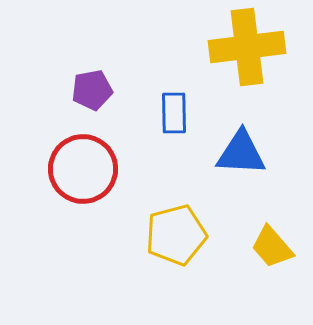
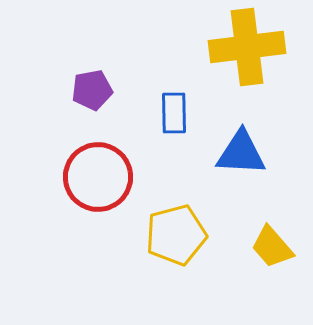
red circle: moved 15 px right, 8 px down
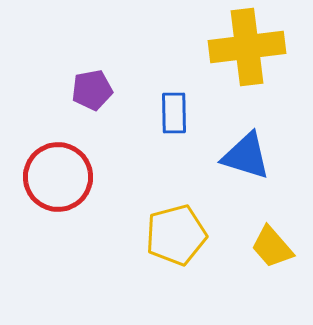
blue triangle: moved 5 px right, 3 px down; rotated 14 degrees clockwise
red circle: moved 40 px left
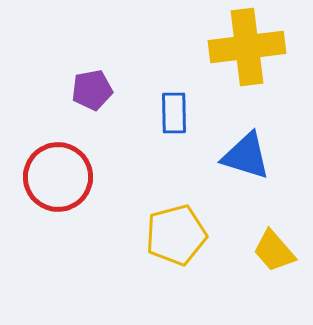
yellow trapezoid: moved 2 px right, 4 px down
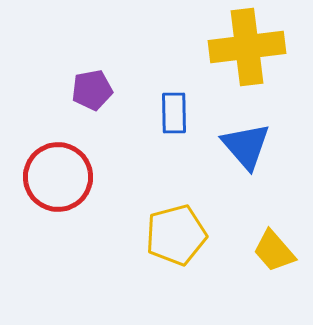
blue triangle: moved 10 px up; rotated 32 degrees clockwise
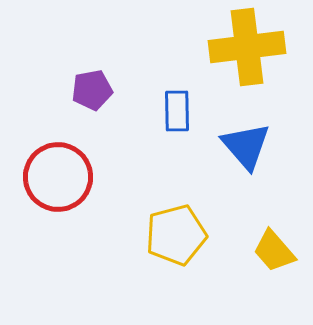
blue rectangle: moved 3 px right, 2 px up
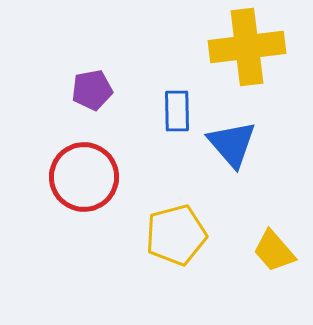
blue triangle: moved 14 px left, 2 px up
red circle: moved 26 px right
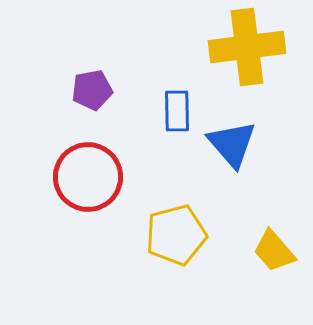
red circle: moved 4 px right
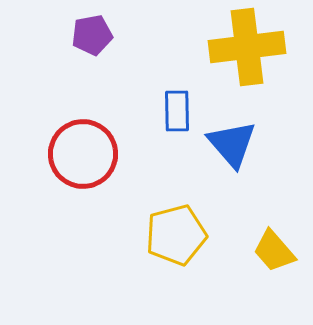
purple pentagon: moved 55 px up
red circle: moved 5 px left, 23 px up
